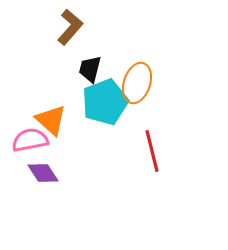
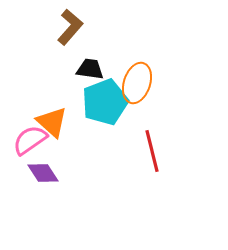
black trapezoid: rotated 84 degrees clockwise
orange triangle: moved 1 px right, 2 px down
pink semicircle: rotated 24 degrees counterclockwise
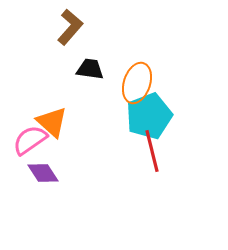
cyan pentagon: moved 44 px right, 14 px down
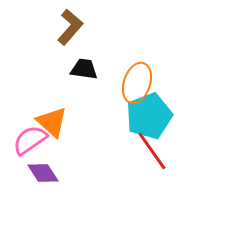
black trapezoid: moved 6 px left
red line: rotated 21 degrees counterclockwise
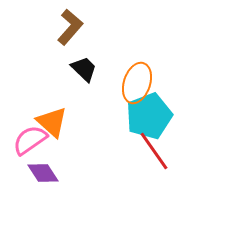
black trapezoid: rotated 36 degrees clockwise
red line: moved 2 px right
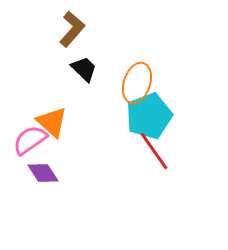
brown L-shape: moved 2 px right, 2 px down
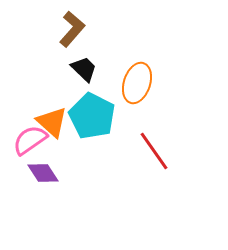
cyan pentagon: moved 57 px left; rotated 24 degrees counterclockwise
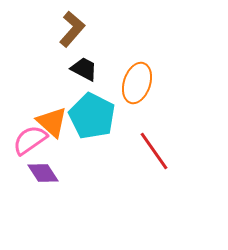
black trapezoid: rotated 16 degrees counterclockwise
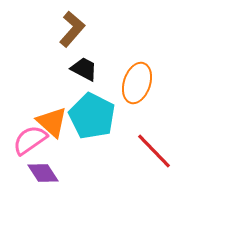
red line: rotated 9 degrees counterclockwise
